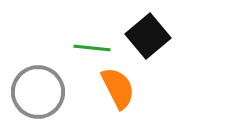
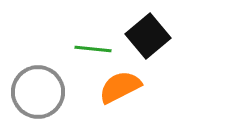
green line: moved 1 px right, 1 px down
orange semicircle: moved 2 px right, 1 px up; rotated 90 degrees counterclockwise
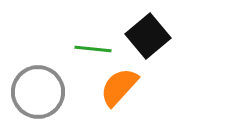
orange semicircle: moved 1 px left; rotated 21 degrees counterclockwise
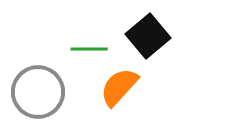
green line: moved 4 px left; rotated 6 degrees counterclockwise
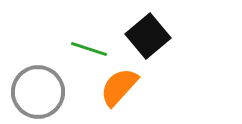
green line: rotated 18 degrees clockwise
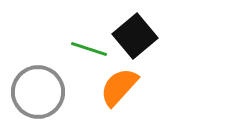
black square: moved 13 px left
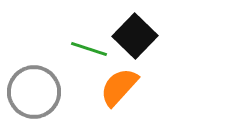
black square: rotated 6 degrees counterclockwise
gray circle: moved 4 px left
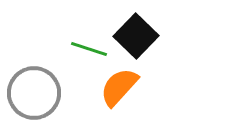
black square: moved 1 px right
gray circle: moved 1 px down
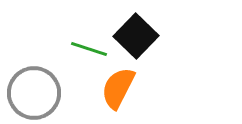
orange semicircle: moved 1 px left, 1 px down; rotated 15 degrees counterclockwise
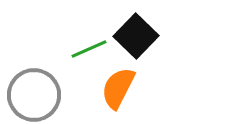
green line: rotated 42 degrees counterclockwise
gray circle: moved 2 px down
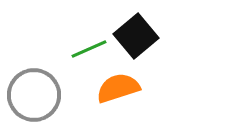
black square: rotated 6 degrees clockwise
orange semicircle: rotated 45 degrees clockwise
